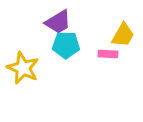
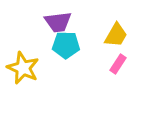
purple trapezoid: rotated 24 degrees clockwise
yellow trapezoid: moved 7 px left
pink rectangle: moved 10 px right, 10 px down; rotated 60 degrees counterclockwise
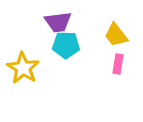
yellow trapezoid: rotated 112 degrees clockwise
pink rectangle: rotated 24 degrees counterclockwise
yellow star: rotated 8 degrees clockwise
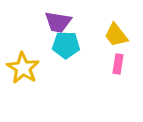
purple trapezoid: rotated 16 degrees clockwise
